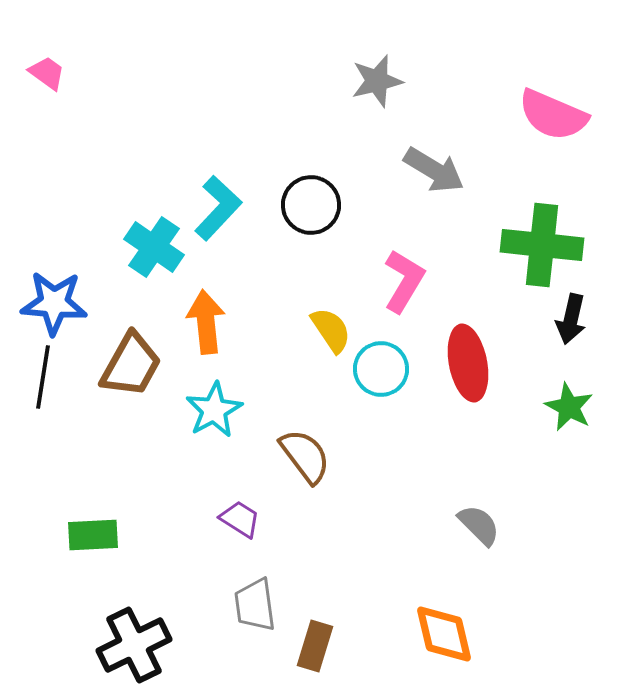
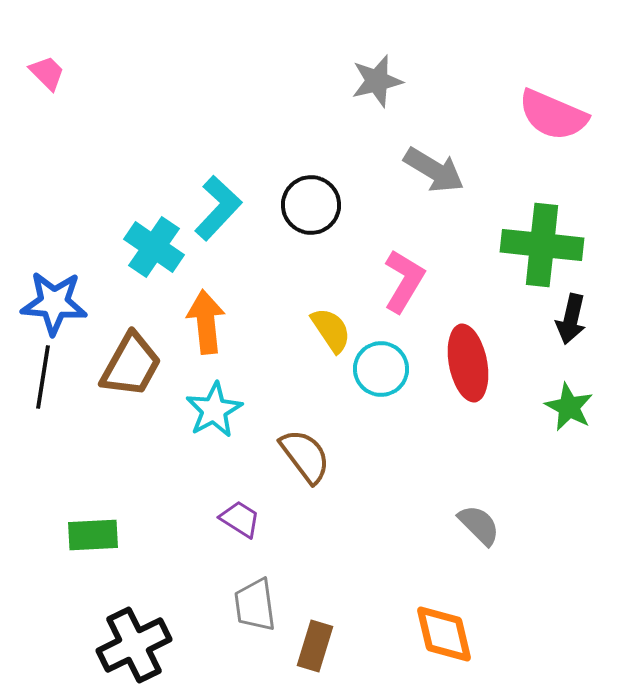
pink trapezoid: rotated 9 degrees clockwise
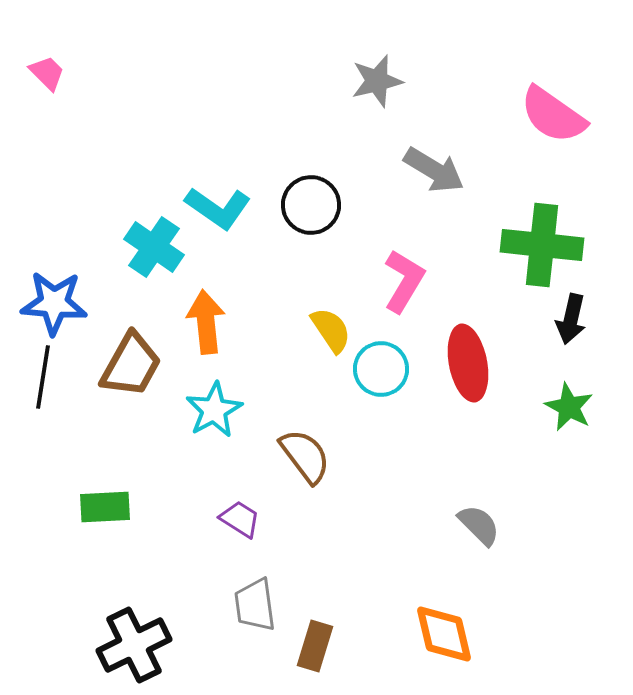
pink semicircle: rotated 12 degrees clockwise
cyan L-shape: rotated 82 degrees clockwise
green rectangle: moved 12 px right, 28 px up
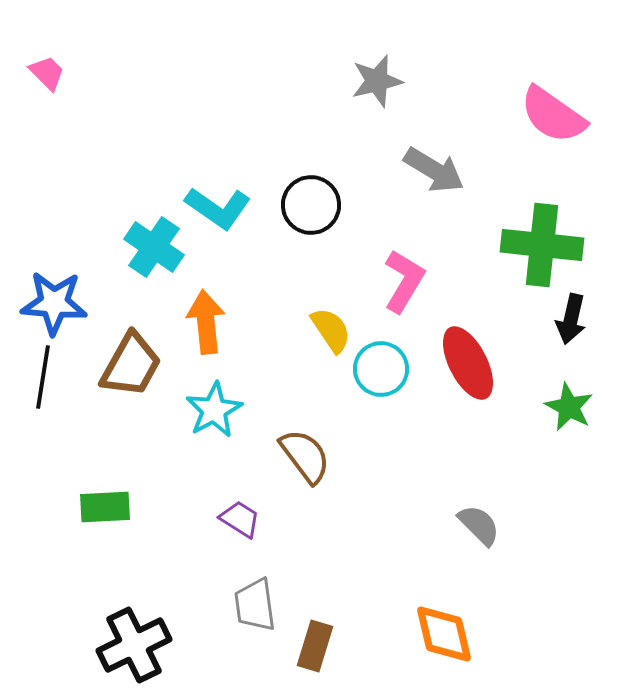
red ellipse: rotated 16 degrees counterclockwise
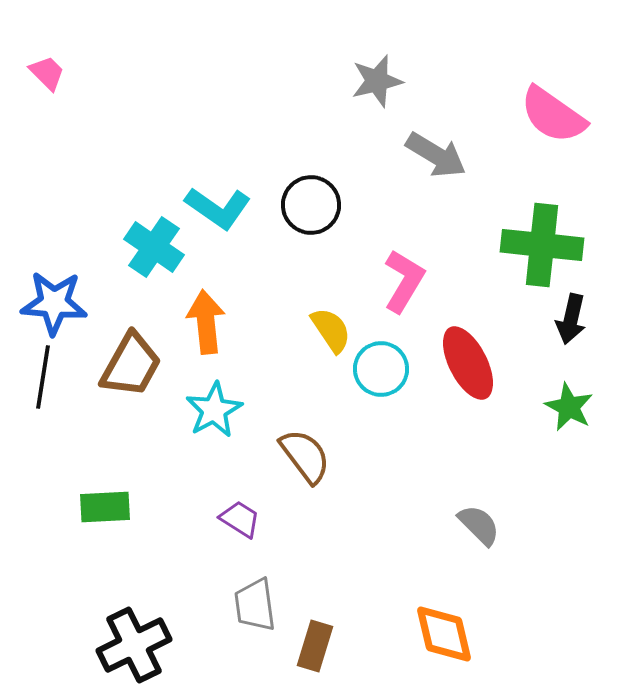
gray arrow: moved 2 px right, 15 px up
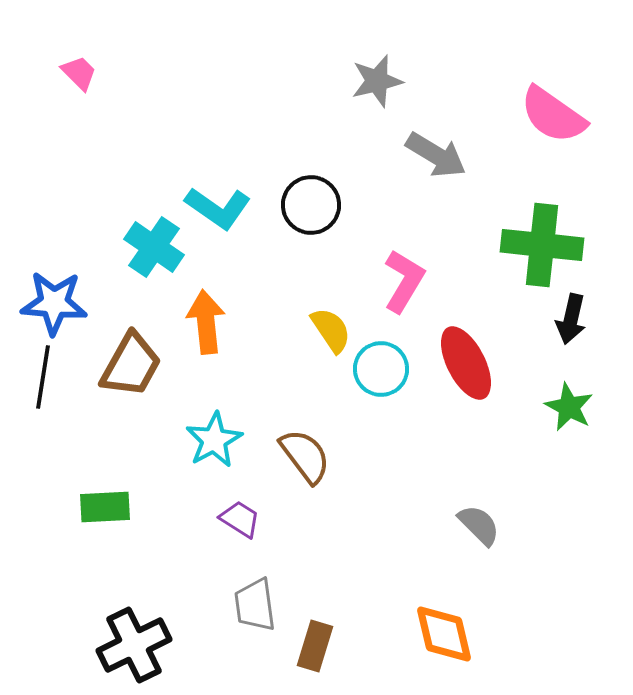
pink trapezoid: moved 32 px right
red ellipse: moved 2 px left
cyan star: moved 30 px down
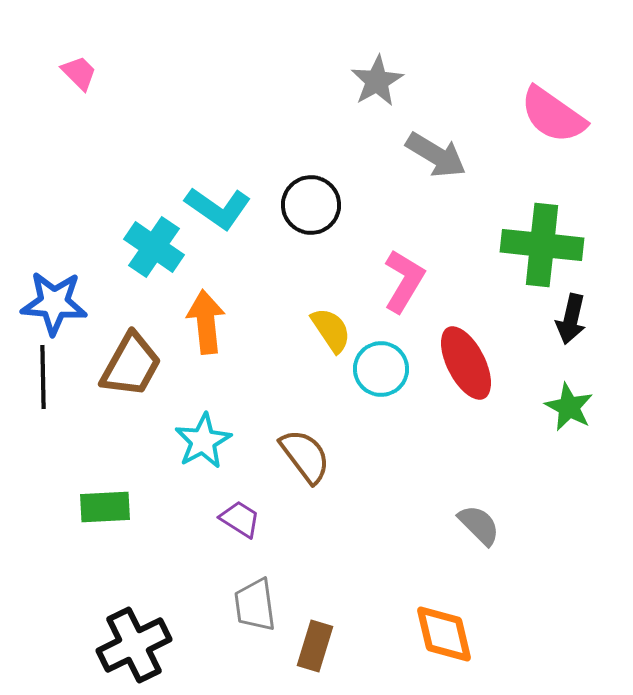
gray star: rotated 16 degrees counterclockwise
black line: rotated 10 degrees counterclockwise
cyan star: moved 11 px left, 1 px down
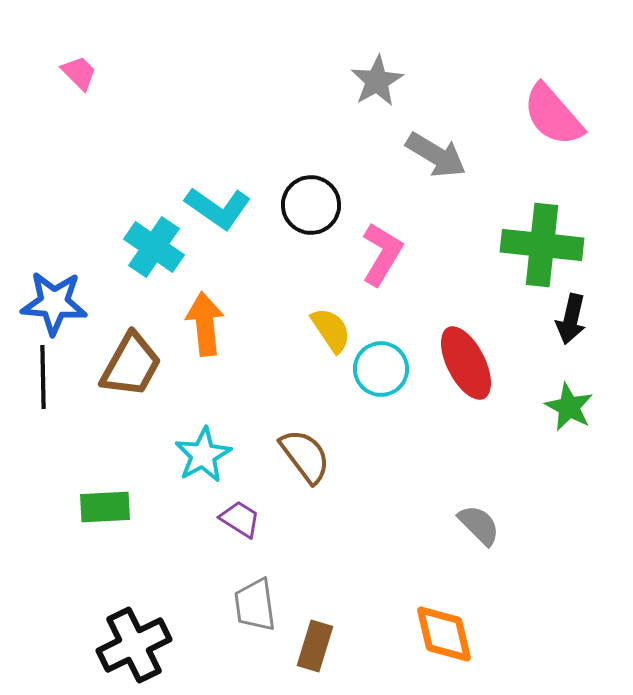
pink semicircle: rotated 14 degrees clockwise
pink L-shape: moved 22 px left, 27 px up
orange arrow: moved 1 px left, 2 px down
cyan star: moved 14 px down
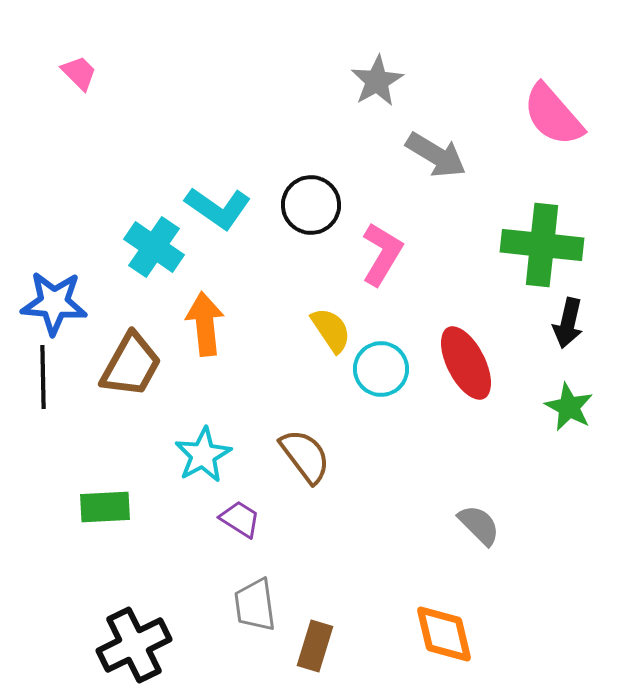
black arrow: moved 3 px left, 4 px down
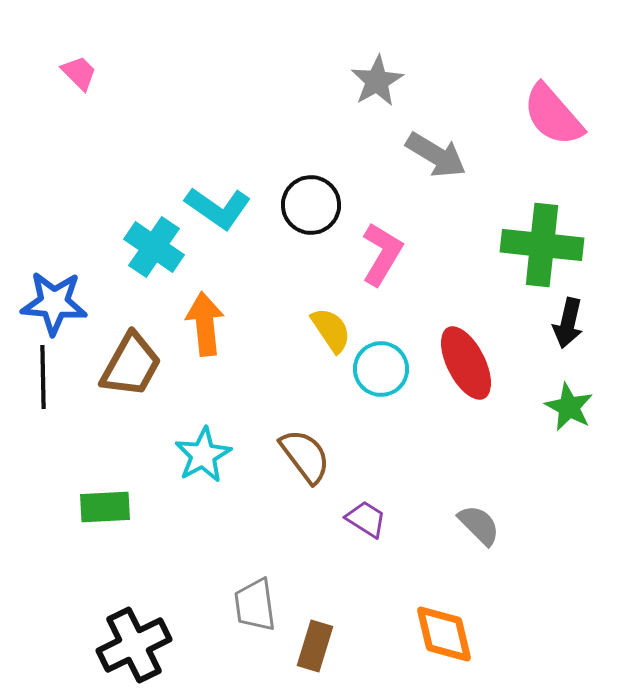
purple trapezoid: moved 126 px right
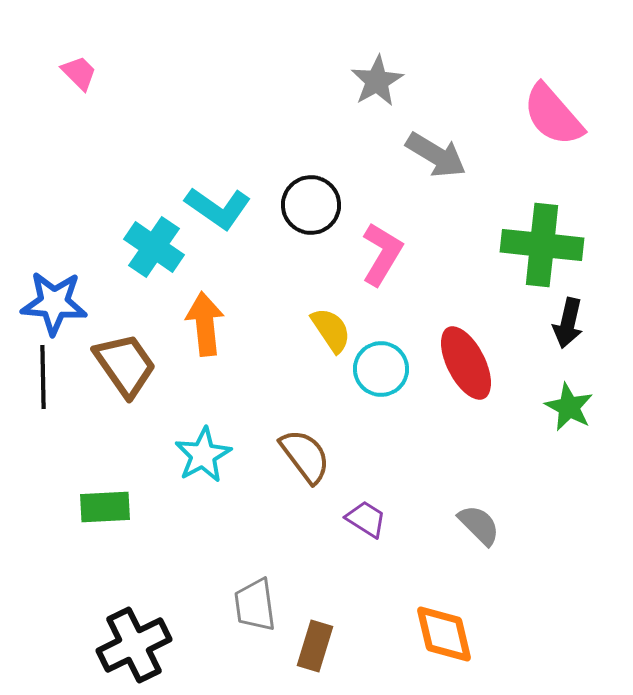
brown trapezoid: moved 6 px left; rotated 64 degrees counterclockwise
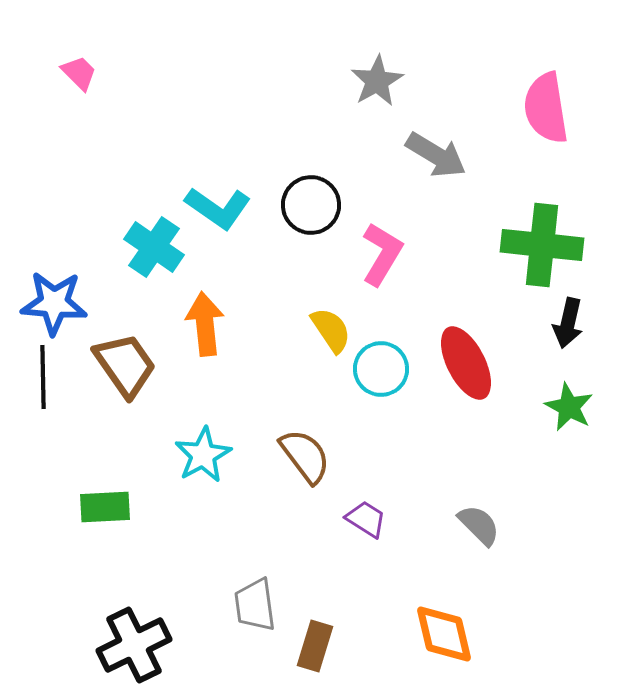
pink semicircle: moved 7 px left, 7 px up; rotated 32 degrees clockwise
